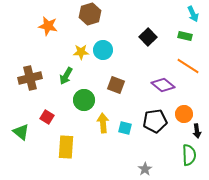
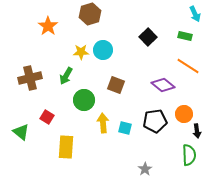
cyan arrow: moved 2 px right
orange star: rotated 24 degrees clockwise
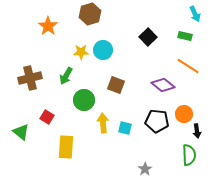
black pentagon: moved 2 px right; rotated 15 degrees clockwise
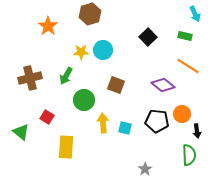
orange circle: moved 2 px left
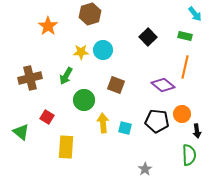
cyan arrow: rotated 14 degrees counterclockwise
orange line: moved 3 px left, 1 px down; rotated 70 degrees clockwise
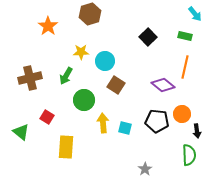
cyan circle: moved 2 px right, 11 px down
brown square: rotated 12 degrees clockwise
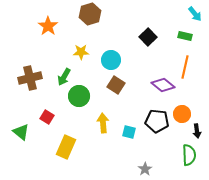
cyan circle: moved 6 px right, 1 px up
green arrow: moved 2 px left, 1 px down
green circle: moved 5 px left, 4 px up
cyan square: moved 4 px right, 4 px down
yellow rectangle: rotated 20 degrees clockwise
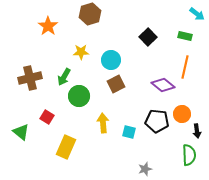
cyan arrow: moved 2 px right; rotated 14 degrees counterclockwise
brown square: moved 1 px up; rotated 30 degrees clockwise
gray star: rotated 16 degrees clockwise
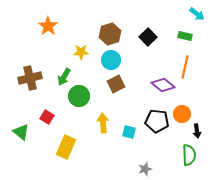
brown hexagon: moved 20 px right, 20 px down
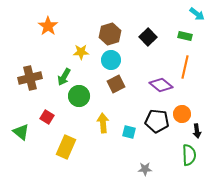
purple diamond: moved 2 px left
gray star: rotated 16 degrees clockwise
